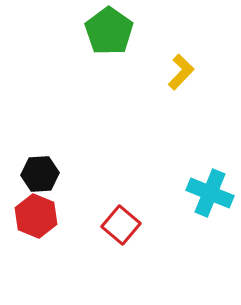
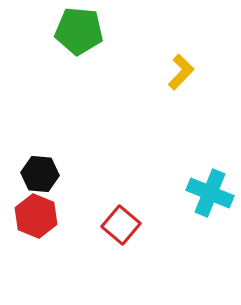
green pentagon: moved 30 px left; rotated 30 degrees counterclockwise
black hexagon: rotated 9 degrees clockwise
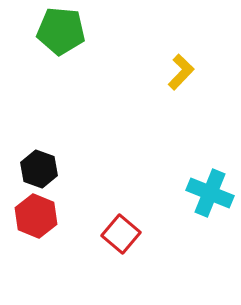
green pentagon: moved 18 px left
black hexagon: moved 1 px left, 5 px up; rotated 15 degrees clockwise
red square: moved 9 px down
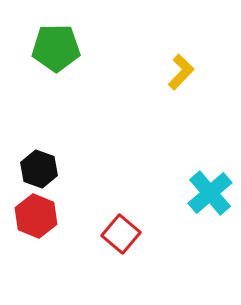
green pentagon: moved 5 px left, 17 px down; rotated 6 degrees counterclockwise
cyan cross: rotated 27 degrees clockwise
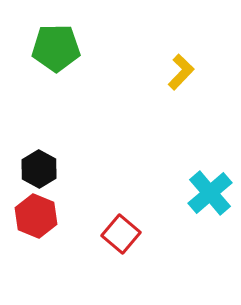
black hexagon: rotated 9 degrees clockwise
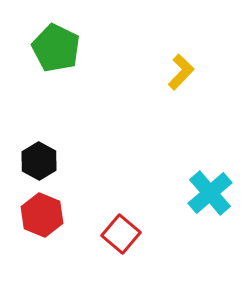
green pentagon: rotated 27 degrees clockwise
black hexagon: moved 8 px up
red hexagon: moved 6 px right, 1 px up
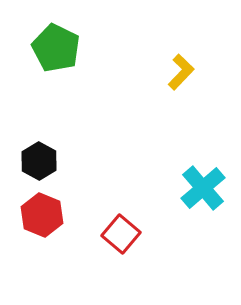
cyan cross: moved 7 px left, 5 px up
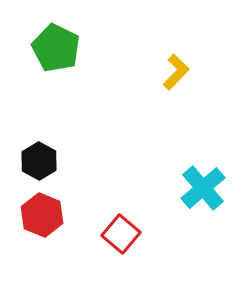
yellow L-shape: moved 5 px left
